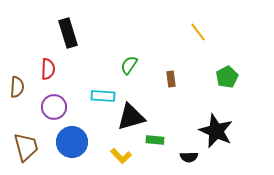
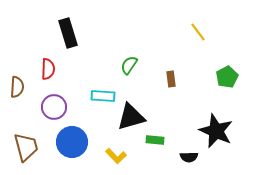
yellow L-shape: moved 5 px left
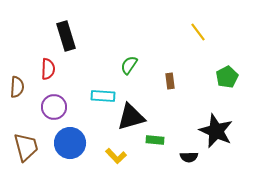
black rectangle: moved 2 px left, 3 px down
brown rectangle: moved 1 px left, 2 px down
blue circle: moved 2 px left, 1 px down
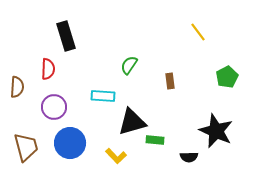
black triangle: moved 1 px right, 5 px down
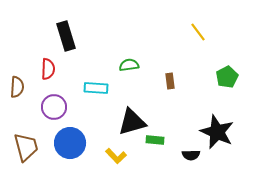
green semicircle: rotated 48 degrees clockwise
cyan rectangle: moved 7 px left, 8 px up
black star: moved 1 px right, 1 px down
black semicircle: moved 2 px right, 2 px up
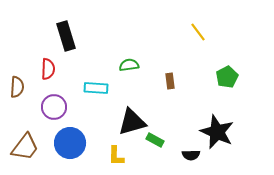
green rectangle: rotated 24 degrees clockwise
brown trapezoid: moved 1 px left; rotated 52 degrees clockwise
yellow L-shape: rotated 45 degrees clockwise
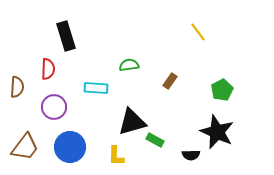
green pentagon: moved 5 px left, 13 px down
brown rectangle: rotated 42 degrees clockwise
blue circle: moved 4 px down
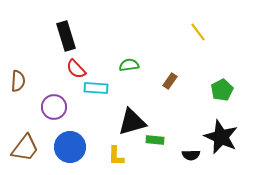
red semicircle: moved 28 px right; rotated 135 degrees clockwise
brown semicircle: moved 1 px right, 6 px up
black star: moved 4 px right, 5 px down
green rectangle: rotated 24 degrees counterclockwise
brown trapezoid: moved 1 px down
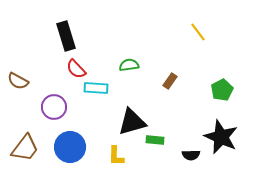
brown semicircle: rotated 115 degrees clockwise
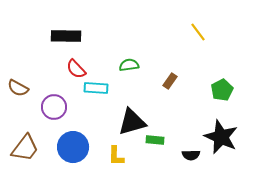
black rectangle: rotated 72 degrees counterclockwise
brown semicircle: moved 7 px down
blue circle: moved 3 px right
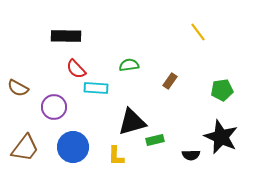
green pentagon: rotated 20 degrees clockwise
green rectangle: rotated 18 degrees counterclockwise
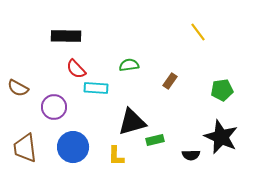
brown trapezoid: rotated 136 degrees clockwise
